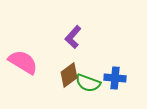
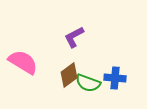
purple L-shape: moved 1 px right; rotated 20 degrees clockwise
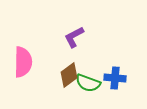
pink semicircle: rotated 60 degrees clockwise
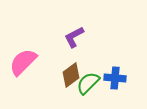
pink semicircle: rotated 136 degrees counterclockwise
brown diamond: moved 2 px right
green semicircle: rotated 115 degrees clockwise
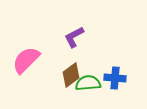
pink semicircle: moved 3 px right, 2 px up
green semicircle: rotated 40 degrees clockwise
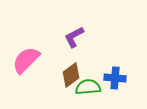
green semicircle: moved 4 px down
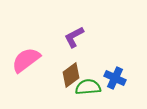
pink semicircle: rotated 8 degrees clockwise
blue cross: rotated 20 degrees clockwise
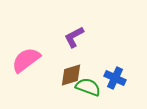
brown diamond: rotated 20 degrees clockwise
green semicircle: rotated 25 degrees clockwise
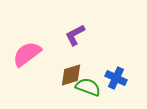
purple L-shape: moved 1 px right, 2 px up
pink semicircle: moved 1 px right, 6 px up
blue cross: moved 1 px right
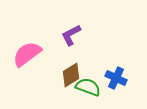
purple L-shape: moved 4 px left
brown diamond: rotated 15 degrees counterclockwise
